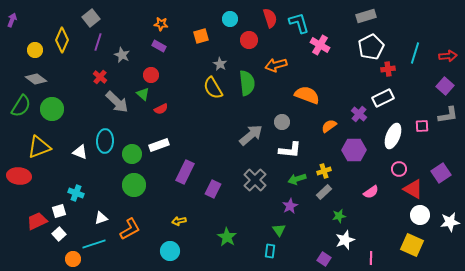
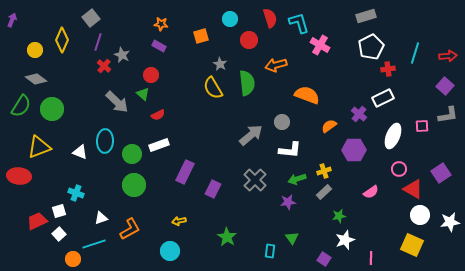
red cross at (100, 77): moved 4 px right, 11 px up
red semicircle at (161, 109): moved 3 px left, 6 px down
purple star at (290, 206): moved 2 px left, 4 px up; rotated 21 degrees clockwise
green triangle at (279, 230): moved 13 px right, 8 px down
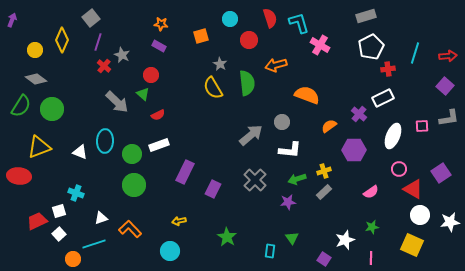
gray L-shape at (448, 115): moved 1 px right, 3 px down
green star at (339, 216): moved 33 px right, 11 px down
orange L-shape at (130, 229): rotated 105 degrees counterclockwise
